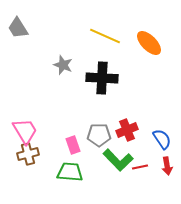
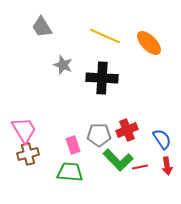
gray trapezoid: moved 24 px right, 1 px up
pink trapezoid: moved 1 px left, 1 px up
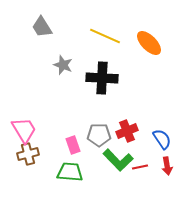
red cross: moved 1 px down
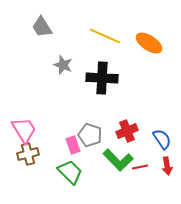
orange ellipse: rotated 12 degrees counterclockwise
gray pentagon: moved 9 px left; rotated 20 degrees clockwise
green trapezoid: rotated 40 degrees clockwise
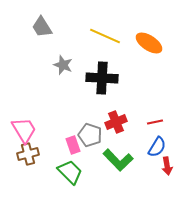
red cross: moved 11 px left, 9 px up
blue semicircle: moved 5 px left, 8 px down; rotated 65 degrees clockwise
red line: moved 15 px right, 45 px up
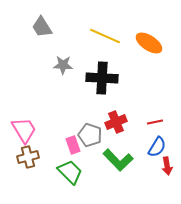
gray star: rotated 18 degrees counterclockwise
brown cross: moved 3 px down
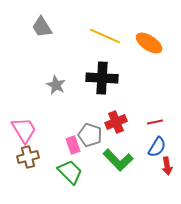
gray star: moved 7 px left, 20 px down; rotated 24 degrees clockwise
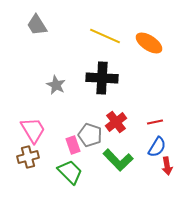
gray trapezoid: moved 5 px left, 2 px up
red cross: rotated 15 degrees counterclockwise
pink trapezoid: moved 9 px right
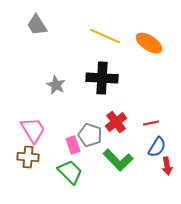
red line: moved 4 px left, 1 px down
brown cross: rotated 20 degrees clockwise
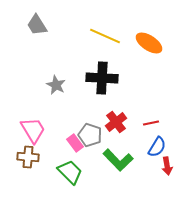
pink rectangle: moved 2 px right, 2 px up; rotated 18 degrees counterclockwise
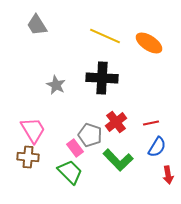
pink rectangle: moved 5 px down
red arrow: moved 1 px right, 9 px down
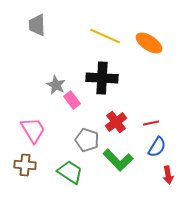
gray trapezoid: rotated 30 degrees clockwise
gray pentagon: moved 3 px left, 5 px down
pink rectangle: moved 3 px left, 48 px up
brown cross: moved 3 px left, 8 px down
green trapezoid: rotated 12 degrees counterclockwise
